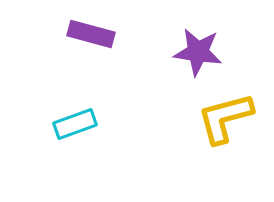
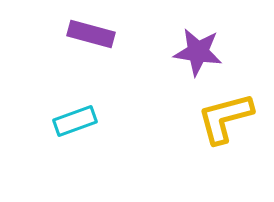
cyan rectangle: moved 3 px up
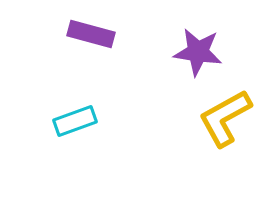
yellow L-shape: rotated 14 degrees counterclockwise
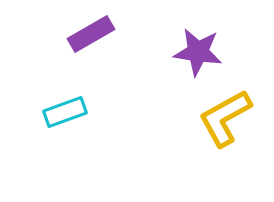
purple rectangle: rotated 45 degrees counterclockwise
cyan rectangle: moved 10 px left, 9 px up
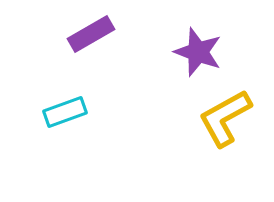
purple star: rotated 12 degrees clockwise
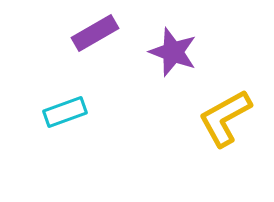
purple rectangle: moved 4 px right, 1 px up
purple star: moved 25 px left
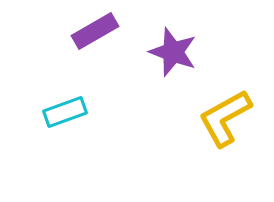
purple rectangle: moved 2 px up
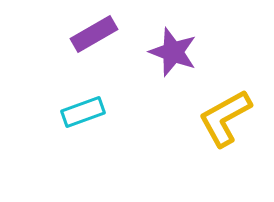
purple rectangle: moved 1 px left, 3 px down
cyan rectangle: moved 18 px right
